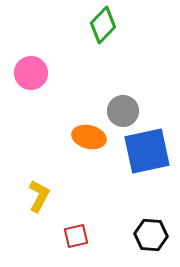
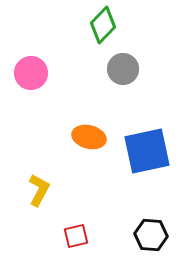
gray circle: moved 42 px up
yellow L-shape: moved 6 px up
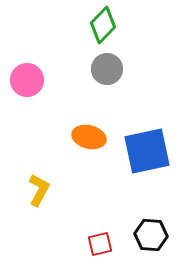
gray circle: moved 16 px left
pink circle: moved 4 px left, 7 px down
red square: moved 24 px right, 8 px down
